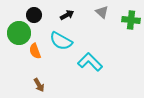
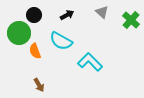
green cross: rotated 36 degrees clockwise
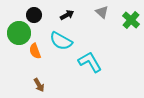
cyan L-shape: rotated 15 degrees clockwise
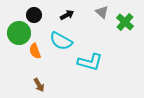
green cross: moved 6 px left, 2 px down
cyan L-shape: rotated 135 degrees clockwise
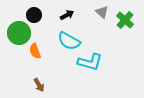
green cross: moved 2 px up
cyan semicircle: moved 8 px right
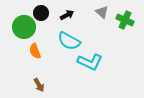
black circle: moved 7 px right, 2 px up
green cross: rotated 18 degrees counterclockwise
green circle: moved 5 px right, 6 px up
cyan L-shape: rotated 10 degrees clockwise
